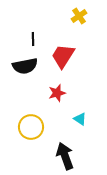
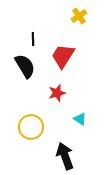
black semicircle: rotated 110 degrees counterclockwise
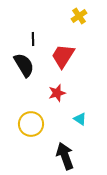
black semicircle: moved 1 px left, 1 px up
yellow circle: moved 3 px up
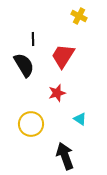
yellow cross: rotated 28 degrees counterclockwise
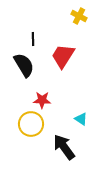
red star: moved 15 px left, 7 px down; rotated 18 degrees clockwise
cyan triangle: moved 1 px right
black arrow: moved 1 px left, 9 px up; rotated 16 degrees counterclockwise
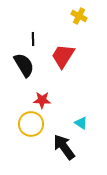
cyan triangle: moved 4 px down
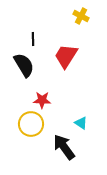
yellow cross: moved 2 px right
red trapezoid: moved 3 px right
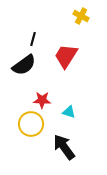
black line: rotated 16 degrees clockwise
black semicircle: rotated 85 degrees clockwise
cyan triangle: moved 12 px left, 11 px up; rotated 16 degrees counterclockwise
